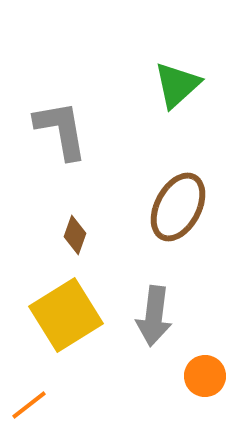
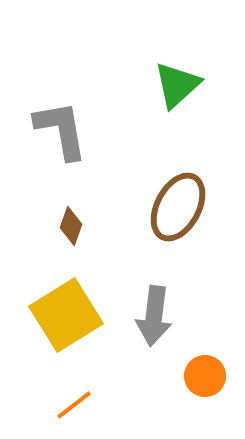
brown diamond: moved 4 px left, 9 px up
orange line: moved 45 px right
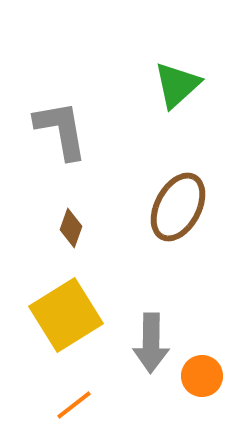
brown diamond: moved 2 px down
gray arrow: moved 3 px left, 27 px down; rotated 6 degrees counterclockwise
orange circle: moved 3 px left
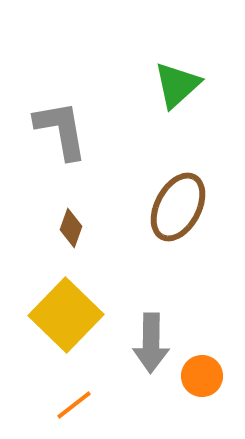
yellow square: rotated 14 degrees counterclockwise
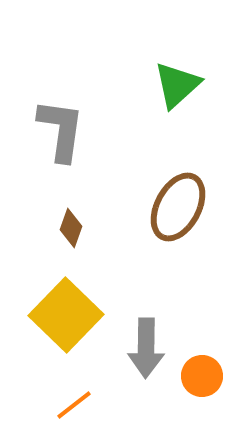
gray L-shape: rotated 18 degrees clockwise
gray arrow: moved 5 px left, 5 px down
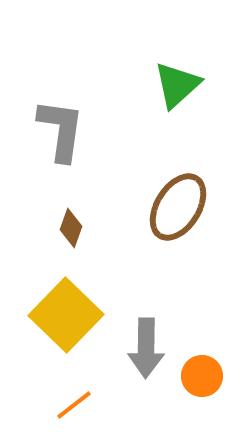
brown ellipse: rotated 4 degrees clockwise
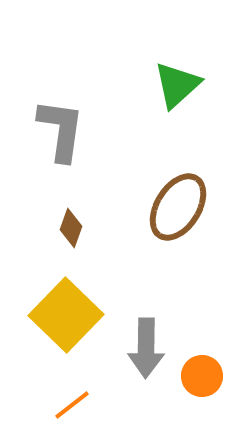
orange line: moved 2 px left
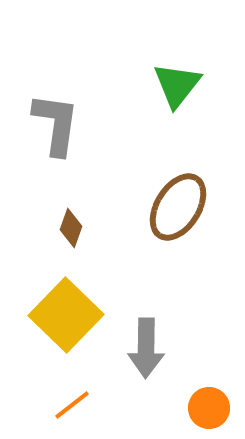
green triangle: rotated 10 degrees counterclockwise
gray L-shape: moved 5 px left, 6 px up
orange circle: moved 7 px right, 32 px down
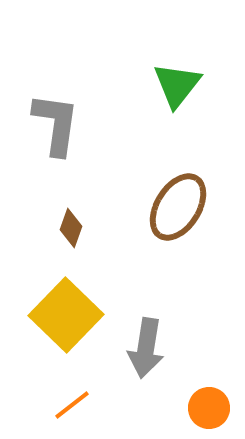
gray arrow: rotated 8 degrees clockwise
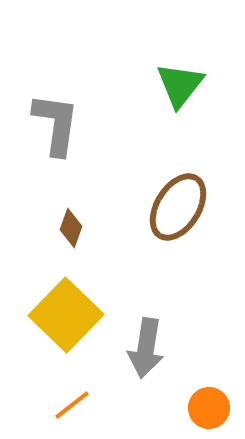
green triangle: moved 3 px right
